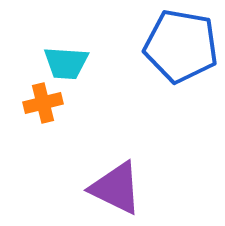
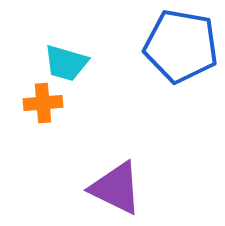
cyan trapezoid: rotated 12 degrees clockwise
orange cross: rotated 9 degrees clockwise
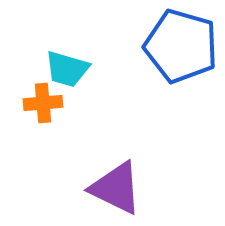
blue pentagon: rotated 6 degrees clockwise
cyan trapezoid: moved 1 px right, 6 px down
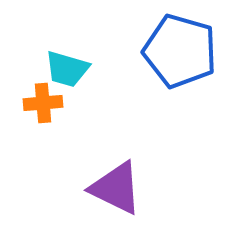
blue pentagon: moved 1 px left, 5 px down
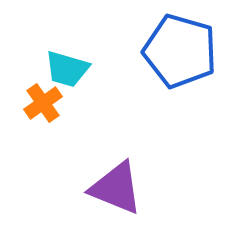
orange cross: rotated 30 degrees counterclockwise
purple triangle: rotated 4 degrees counterclockwise
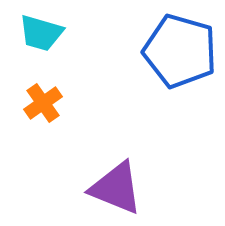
cyan trapezoid: moved 26 px left, 36 px up
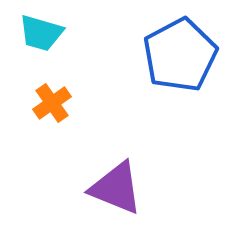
blue pentagon: moved 4 px down; rotated 28 degrees clockwise
orange cross: moved 9 px right
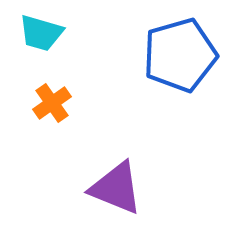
blue pentagon: rotated 12 degrees clockwise
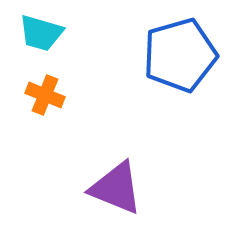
orange cross: moved 7 px left, 8 px up; rotated 33 degrees counterclockwise
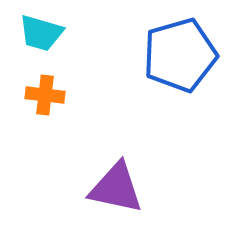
orange cross: rotated 15 degrees counterclockwise
purple triangle: rotated 10 degrees counterclockwise
